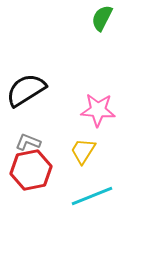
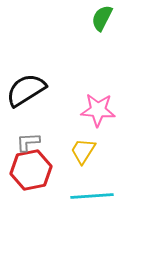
gray L-shape: rotated 25 degrees counterclockwise
cyan line: rotated 18 degrees clockwise
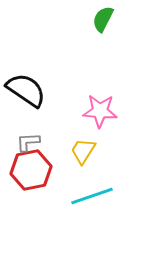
green semicircle: moved 1 px right, 1 px down
black semicircle: rotated 66 degrees clockwise
pink star: moved 2 px right, 1 px down
cyan line: rotated 15 degrees counterclockwise
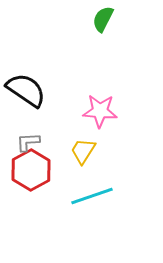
red hexagon: rotated 18 degrees counterclockwise
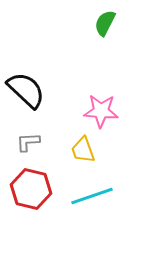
green semicircle: moved 2 px right, 4 px down
black semicircle: rotated 9 degrees clockwise
pink star: moved 1 px right
yellow trapezoid: moved 1 px up; rotated 52 degrees counterclockwise
red hexagon: moved 19 px down; rotated 18 degrees counterclockwise
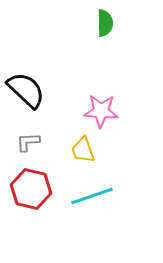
green semicircle: rotated 152 degrees clockwise
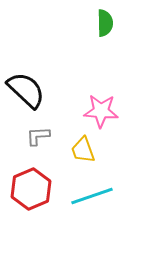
gray L-shape: moved 10 px right, 6 px up
red hexagon: rotated 24 degrees clockwise
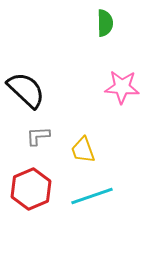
pink star: moved 21 px right, 24 px up
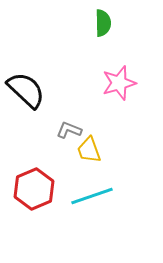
green semicircle: moved 2 px left
pink star: moved 3 px left, 4 px up; rotated 20 degrees counterclockwise
gray L-shape: moved 31 px right, 6 px up; rotated 25 degrees clockwise
yellow trapezoid: moved 6 px right
red hexagon: moved 3 px right
